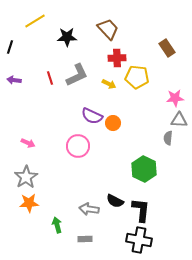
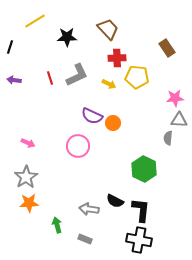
gray rectangle: rotated 24 degrees clockwise
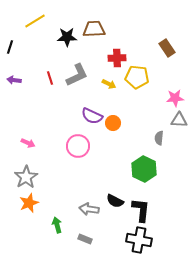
brown trapezoid: moved 14 px left; rotated 50 degrees counterclockwise
gray semicircle: moved 9 px left
orange star: rotated 18 degrees counterclockwise
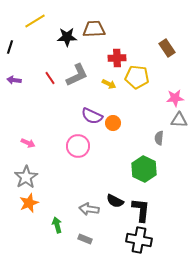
red line: rotated 16 degrees counterclockwise
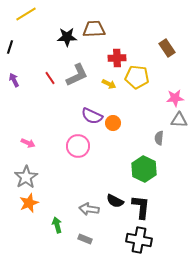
yellow line: moved 9 px left, 7 px up
purple arrow: rotated 56 degrees clockwise
black L-shape: moved 3 px up
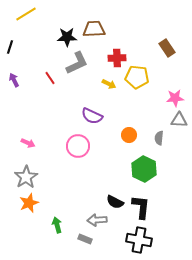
gray L-shape: moved 12 px up
orange circle: moved 16 px right, 12 px down
black semicircle: moved 1 px down
gray arrow: moved 8 px right, 11 px down; rotated 12 degrees counterclockwise
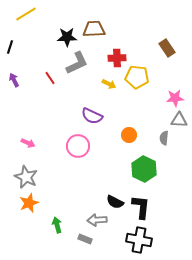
gray semicircle: moved 5 px right
gray star: rotated 15 degrees counterclockwise
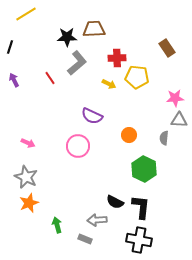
gray L-shape: rotated 15 degrees counterclockwise
